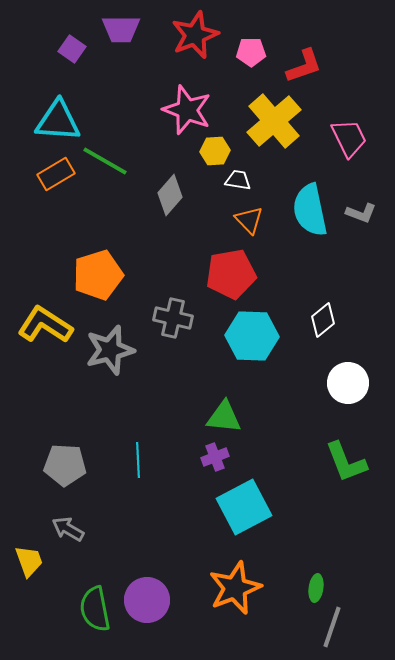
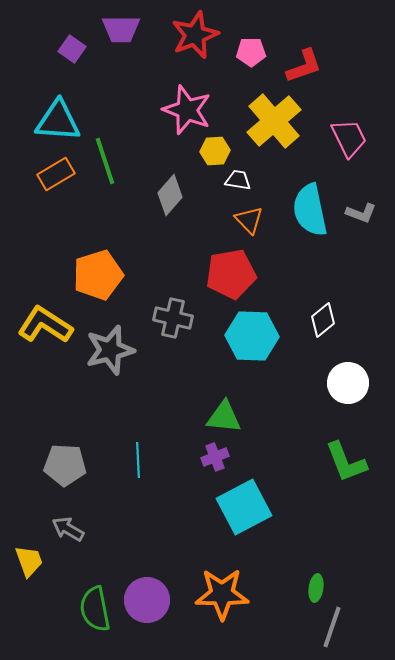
green line: rotated 42 degrees clockwise
orange star: moved 13 px left, 6 px down; rotated 22 degrees clockwise
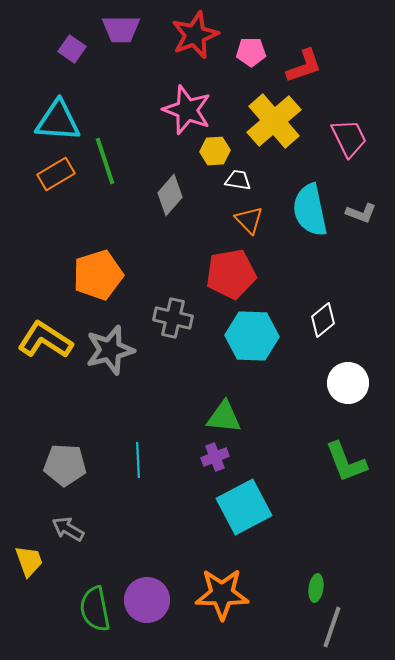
yellow L-shape: moved 15 px down
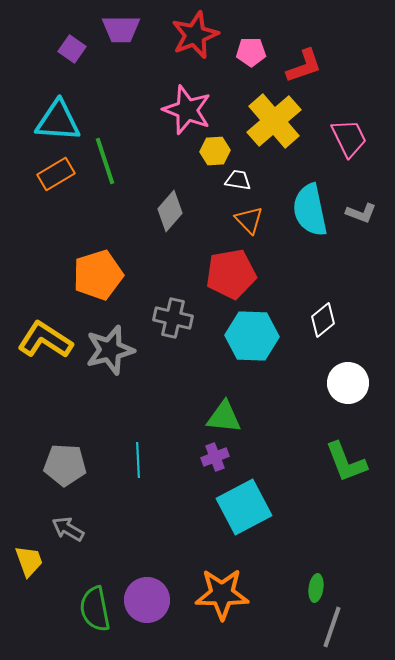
gray diamond: moved 16 px down
